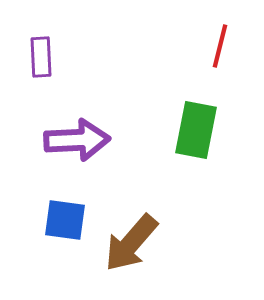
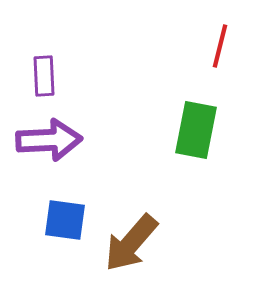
purple rectangle: moved 3 px right, 19 px down
purple arrow: moved 28 px left
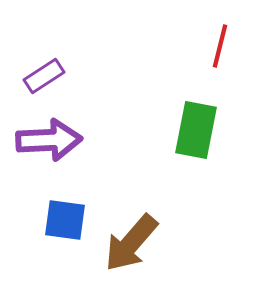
purple rectangle: rotated 60 degrees clockwise
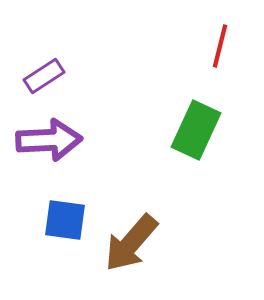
green rectangle: rotated 14 degrees clockwise
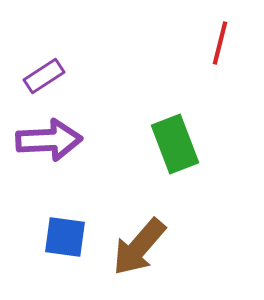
red line: moved 3 px up
green rectangle: moved 21 px left, 14 px down; rotated 46 degrees counterclockwise
blue square: moved 17 px down
brown arrow: moved 8 px right, 4 px down
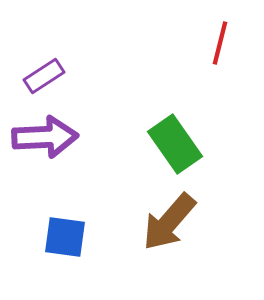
purple arrow: moved 4 px left, 3 px up
green rectangle: rotated 14 degrees counterclockwise
brown arrow: moved 30 px right, 25 px up
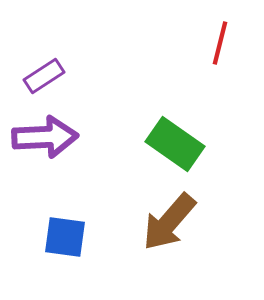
green rectangle: rotated 20 degrees counterclockwise
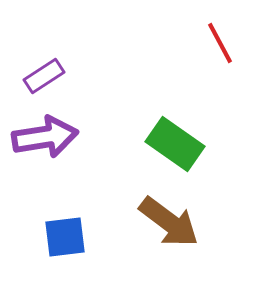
red line: rotated 42 degrees counterclockwise
purple arrow: rotated 6 degrees counterclockwise
brown arrow: rotated 94 degrees counterclockwise
blue square: rotated 15 degrees counterclockwise
